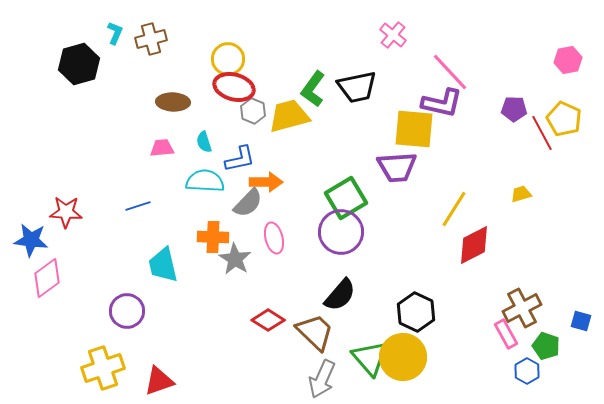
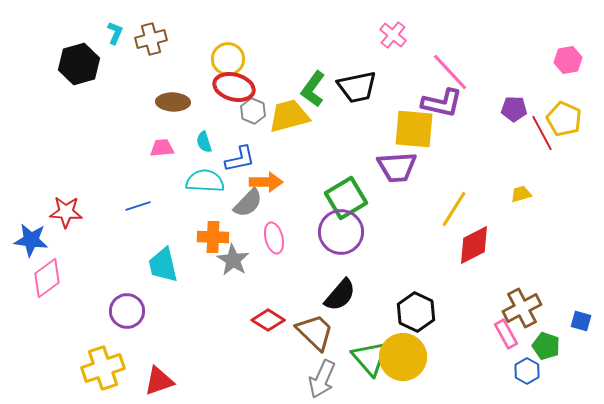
gray star at (235, 259): moved 2 px left, 1 px down
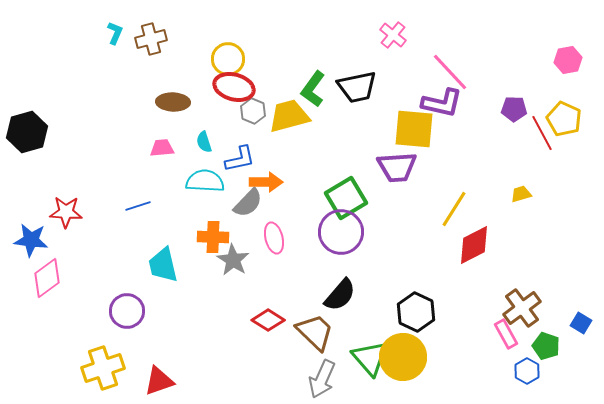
black hexagon at (79, 64): moved 52 px left, 68 px down
brown cross at (522, 308): rotated 9 degrees counterclockwise
blue square at (581, 321): moved 2 px down; rotated 15 degrees clockwise
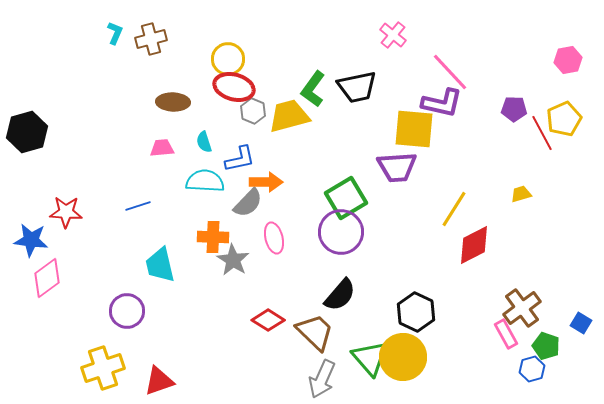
yellow pentagon at (564, 119): rotated 24 degrees clockwise
cyan trapezoid at (163, 265): moved 3 px left
blue hexagon at (527, 371): moved 5 px right, 2 px up; rotated 15 degrees clockwise
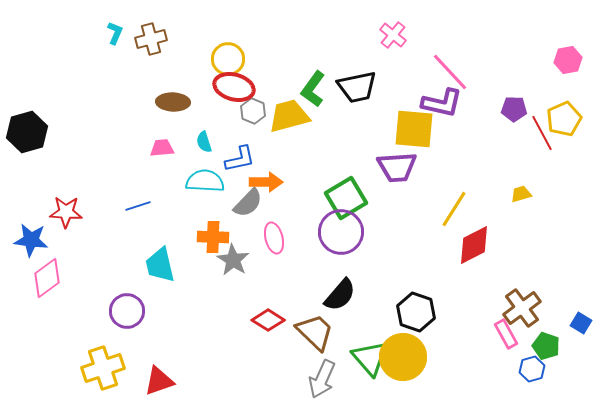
black hexagon at (416, 312): rotated 6 degrees counterclockwise
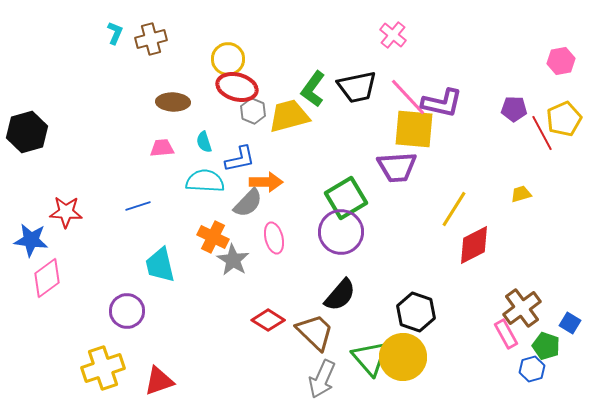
pink hexagon at (568, 60): moved 7 px left, 1 px down
pink line at (450, 72): moved 42 px left, 25 px down
red ellipse at (234, 87): moved 3 px right
orange cross at (213, 237): rotated 24 degrees clockwise
blue square at (581, 323): moved 11 px left
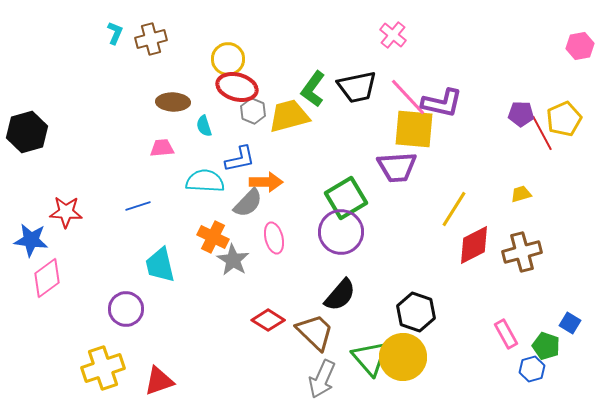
pink hexagon at (561, 61): moved 19 px right, 15 px up
purple pentagon at (514, 109): moved 7 px right, 5 px down
cyan semicircle at (204, 142): moved 16 px up
brown cross at (522, 308): moved 56 px up; rotated 21 degrees clockwise
purple circle at (127, 311): moved 1 px left, 2 px up
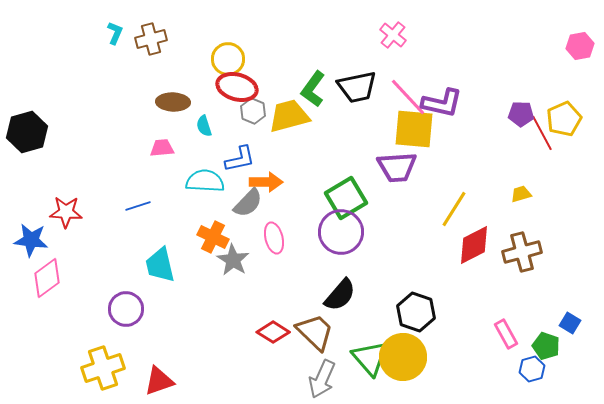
red diamond at (268, 320): moved 5 px right, 12 px down
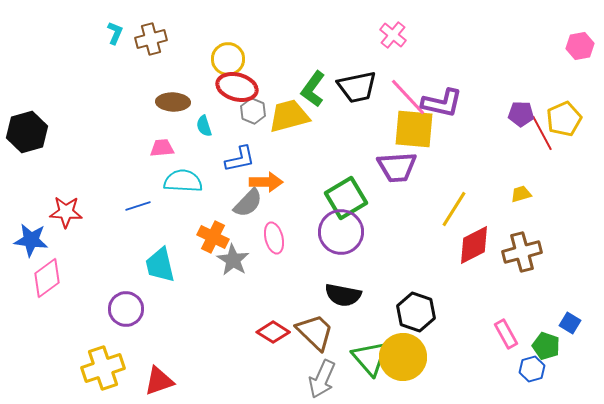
cyan semicircle at (205, 181): moved 22 px left
black semicircle at (340, 295): moved 3 px right; rotated 60 degrees clockwise
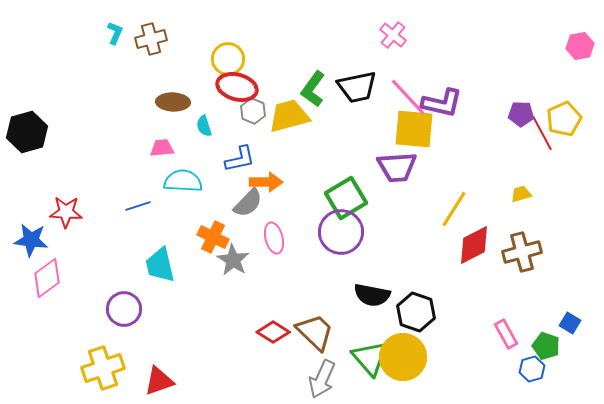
black semicircle at (343, 295): moved 29 px right
purple circle at (126, 309): moved 2 px left
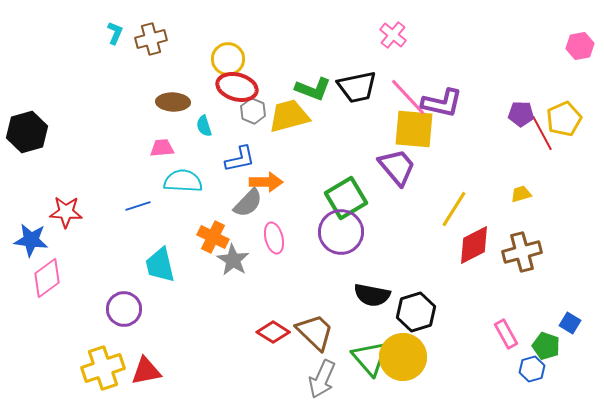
green L-shape at (313, 89): rotated 105 degrees counterclockwise
purple trapezoid at (397, 167): rotated 126 degrees counterclockwise
black hexagon at (416, 312): rotated 24 degrees clockwise
red triangle at (159, 381): moved 13 px left, 10 px up; rotated 8 degrees clockwise
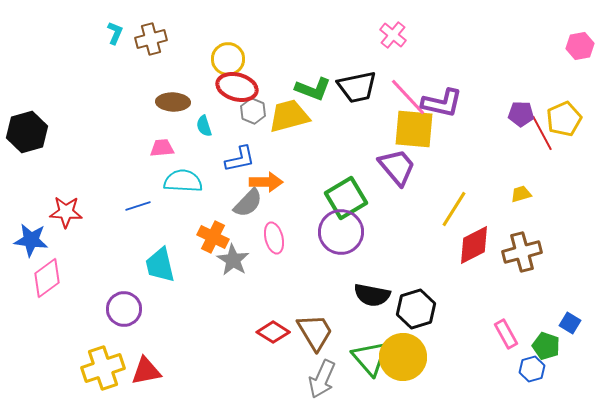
black hexagon at (416, 312): moved 3 px up
brown trapezoid at (315, 332): rotated 15 degrees clockwise
